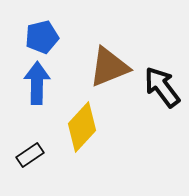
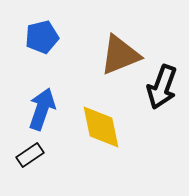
brown triangle: moved 11 px right, 12 px up
blue arrow: moved 5 px right, 26 px down; rotated 18 degrees clockwise
black arrow: rotated 123 degrees counterclockwise
yellow diamond: moved 19 px right; rotated 54 degrees counterclockwise
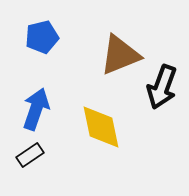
blue arrow: moved 6 px left
